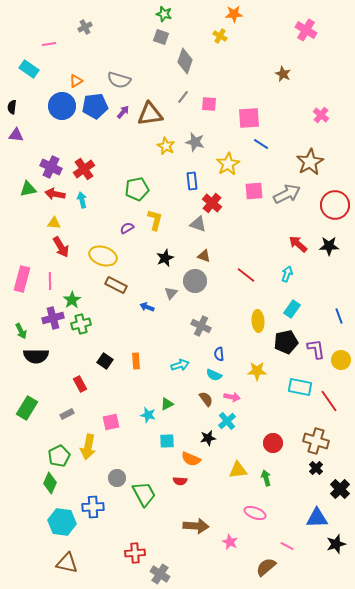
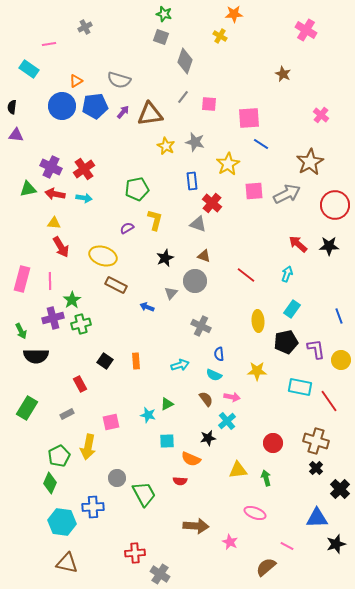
cyan arrow at (82, 200): moved 2 px right, 2 px up; rotated 112 degrees clockwise
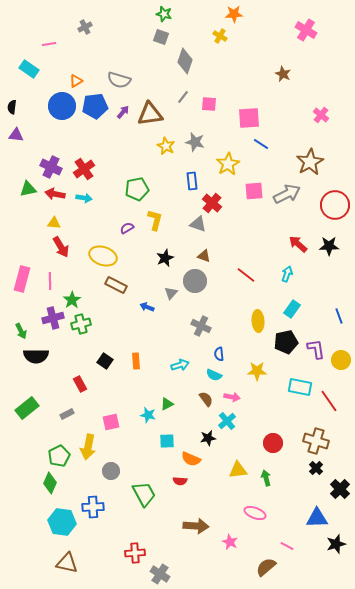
green rectangle at (27, 408): rotated 20 degrees clockwise
gray circle at (117, 478): moved 6 px left, 7 px up
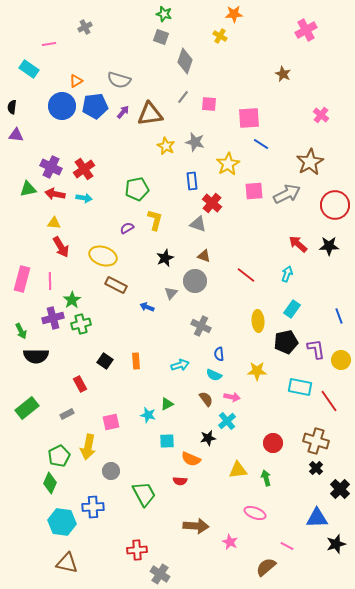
pink cross at (306, 30): rotated 30 degrees clockwise
red cross at (135, 553): moved 2 px right, 3 px up
